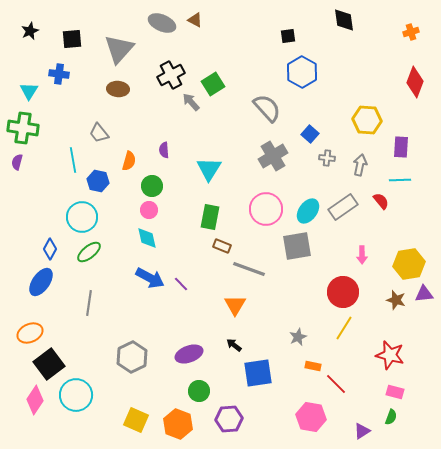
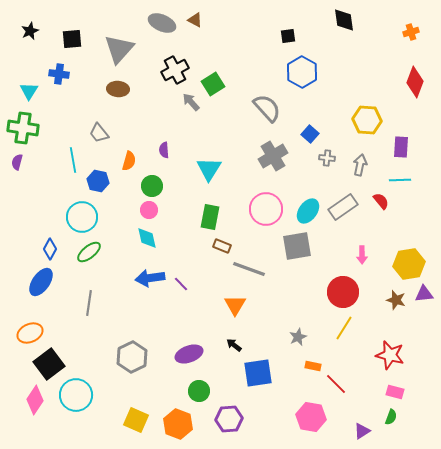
black cross at (171, 75): moved 4 px right, 5 px up
blue arrow at (150, 278): rotated 144 degrees clockwise
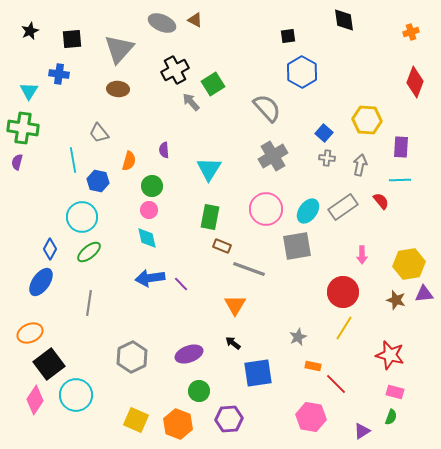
blue square at (310, 134): moved 14 px right, 1 px up
black arrow at (234, 345): moved 1 px left, 2 px up
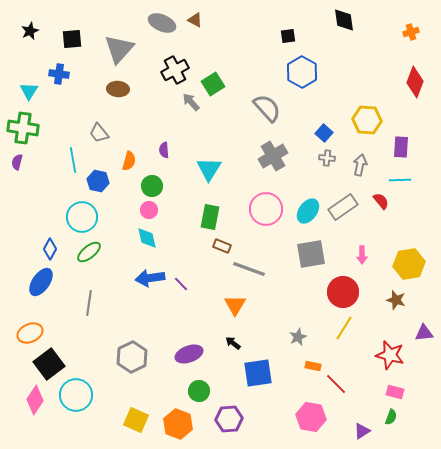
gray square at (297, 246): moved 14 px right, 8 px down
purple triangle at (424, 294): moved 39 px down
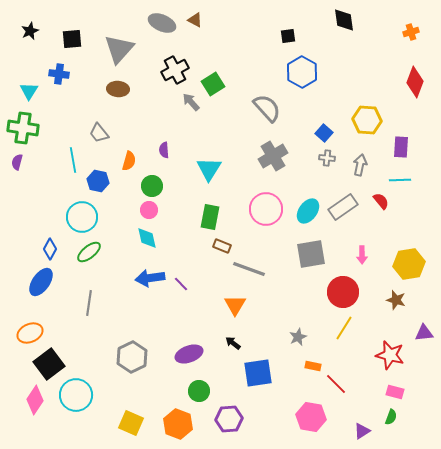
yellow square at (136, 420): moved 5 px left, 3 px down
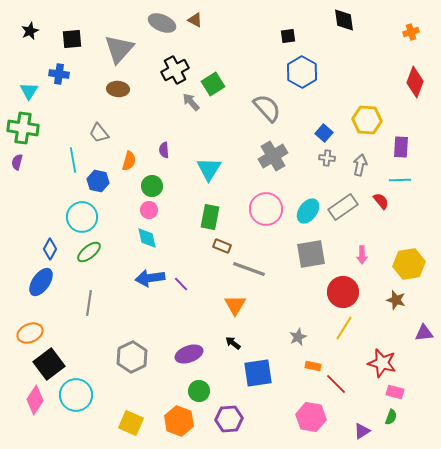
red star at (390, 355): moved 8 px left, 8 px down
orange hexagon at (178, 424): moved 1 px right, 3 px up
